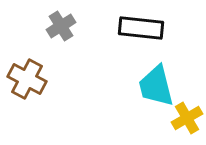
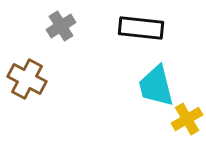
yellow cross: moved 1 px down
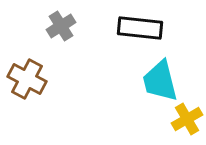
black rectangle: moved 1 px left
cyan trapezoid: moved 4 px right, 5 px up
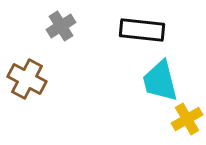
black rectangle: moved 2 px right, 2 px down
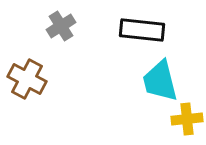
yellow cross: rotated 24 degrees clockwise
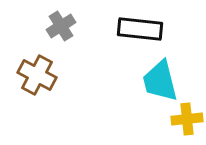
black rectangle: moved 2 px left, 1 px up
brown cross: moved 10 px right, 4 px up
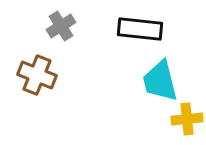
brown cross: rotated 6 degrees counterclockwise
